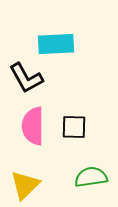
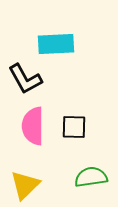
black L-shape: moved 1 px left, 1 px down
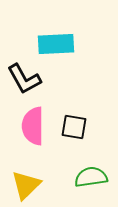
black L-shape: moved 1 px left
black square: rotated 8 degrees clockwise
yellow triangle: moved 1 px right
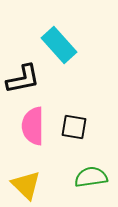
cyan rectangle: moved 3 px right, 1 px down; rotated 51 degrees clockwise
black L-shape: moved 1 px left; rotated 72 degrees counterclockwise
yellow triangle: rotated 32 degrees counterclockwise
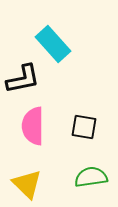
cyan rectangle: moved 6 px left, 1 px up
black square: moved 10 px right
yellow triangle: moved 1 px right, 1 px up
